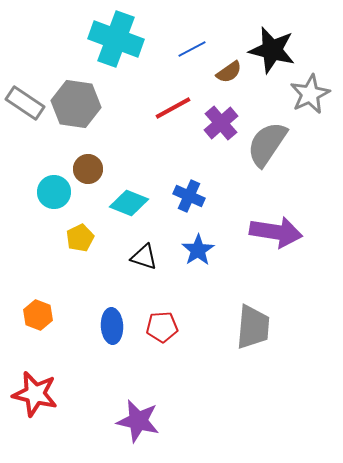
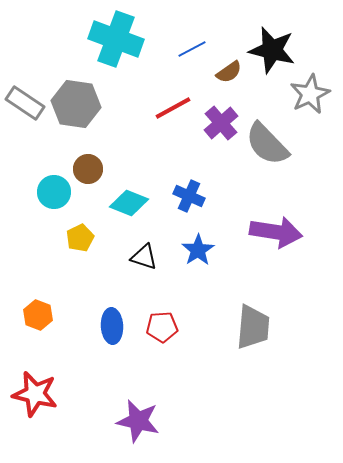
gray semicircle: rotated 78 degrees counterclockwise
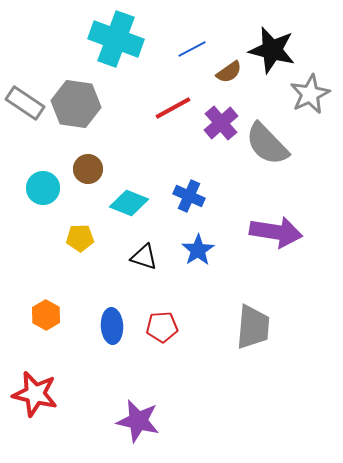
cyan circle: moved 11 px left, 4 px up
yellow pentagon: rotated 24 degrees clockwise
orange hexagon: moved 8 px right; rotated 8 degrees clockwise
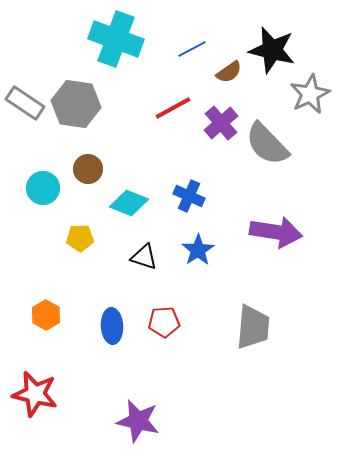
red pentagon: moved 2 px right, 5 px up
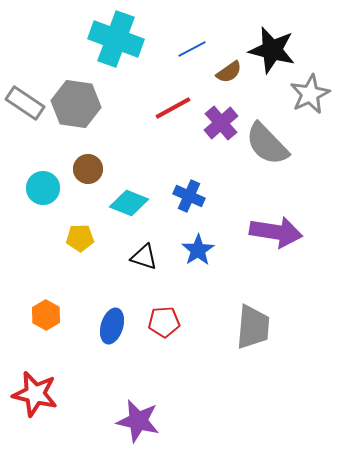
blue ellipse: rotated 20 degrees clockwise
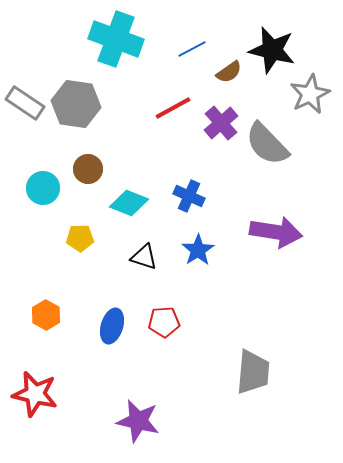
gray trapezoid: moved 45 px down
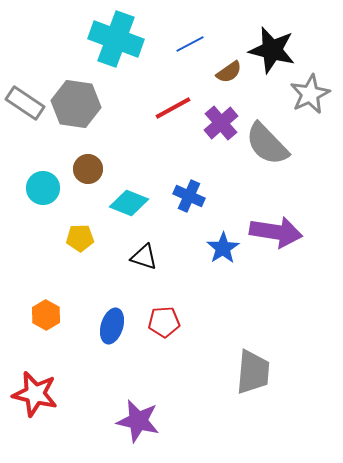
blue line: moved 2 px left, 5 px up
blue star: moved 25 px right, 2 px up
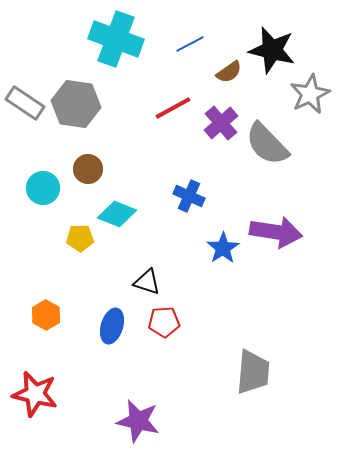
cyan diamond: moved 12 px left, 11 px down
black triangle: moved 3 px right, 25 px down
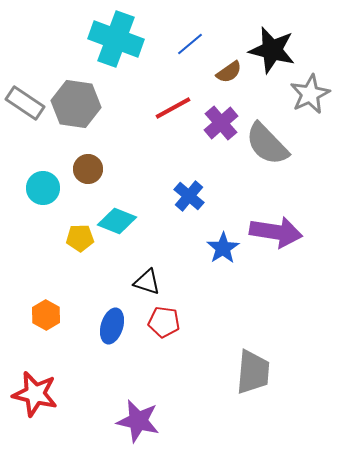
blue line: rotated 12 degrees counterclockwise
blue cross: rotated 16 degrees clockwise
cyan diamond: moved 7 px down
red pentagon: rotated 12 degrees clockwise
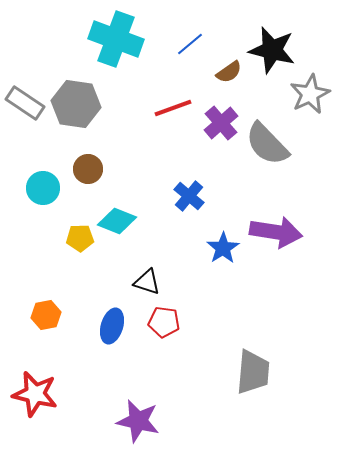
red line: rotated 9 degrees clockwise
orange hexagon: rotated 20 degrees clockwise
